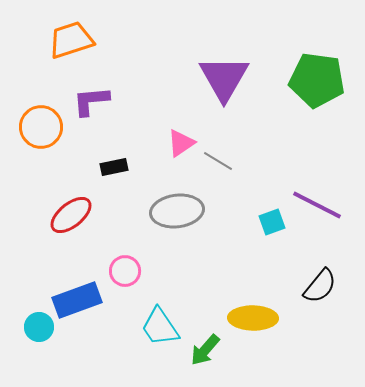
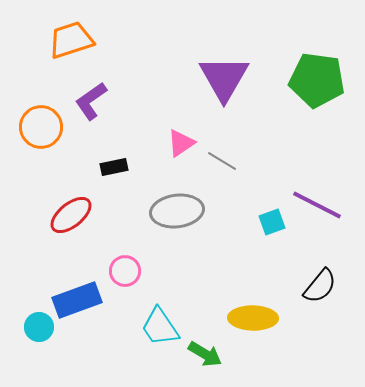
purple L-shape: rotated 30 degrees counterclockwise
gray line: moved 4 px right
green arrow: moved 4 px down; rotated 100 degrees counterclockwise
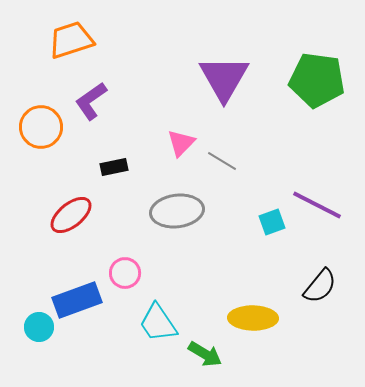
pink triangle: rotated 12 degrees counterclockwise
pink circle: moved 2 px down
cyan trapezoid: moved 2 px left, 4 px up
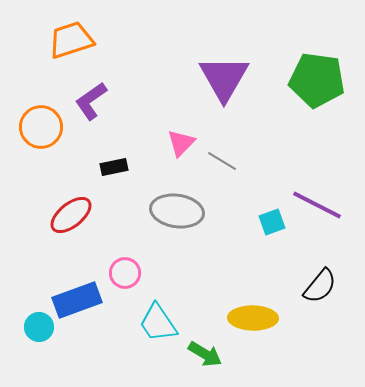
gray ellipse: rotated 15 degrees clockwise
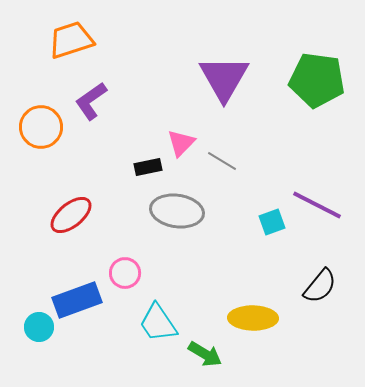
black rectangle: moved 34 px right
